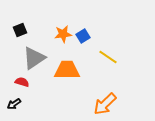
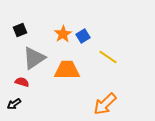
orange star: rotated 24 degrees counterclockwise
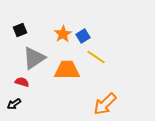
yellow line: moved 12 px left
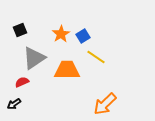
orange star: moved 2 px left
red semicircle: rotated 40 degrees counterclockwise
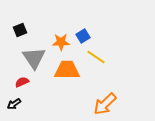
orange star: moved 8 px down; rotated 30 degrees clockwise
gray triangle: rotated 30 degrees counterclockwise
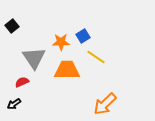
black square: moved 8 px left, 4 px up; rotated 16 degrees counterclockwise
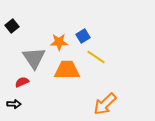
orange star: moved 2 px left
black arrow: rotated 144 degrees counterclockwise
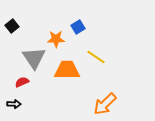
blue square: moved 5 px left, 9 px up
orange star: moved 3 px left, 3 px up
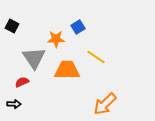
black square: rotated 24 degrees counterclockwise
